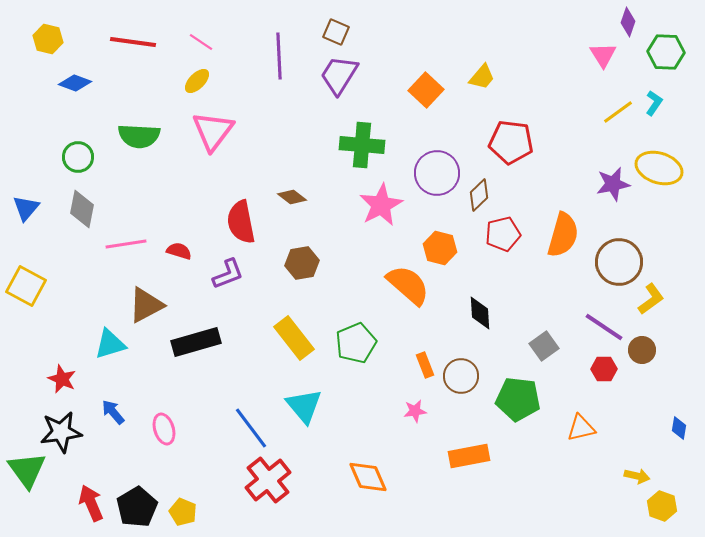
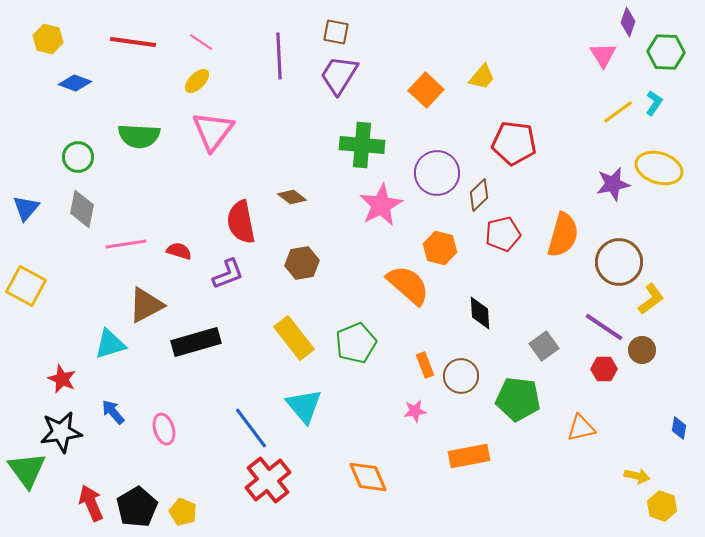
brown square at (336, 32): rotated 12 degrees counterclockwise
red pentagon at (511, 142): moved 3 px right, 1 px down
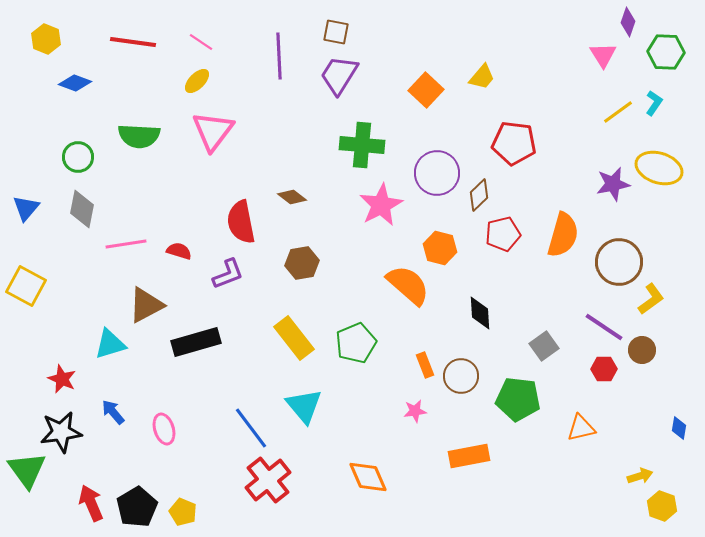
yellow hexagon at (48, 39): moved 2 px left; rotated 8 degrees clockwise
yellow arrow at (637, 476): moved 3 px right; rotated 30 degrees counterclockwise
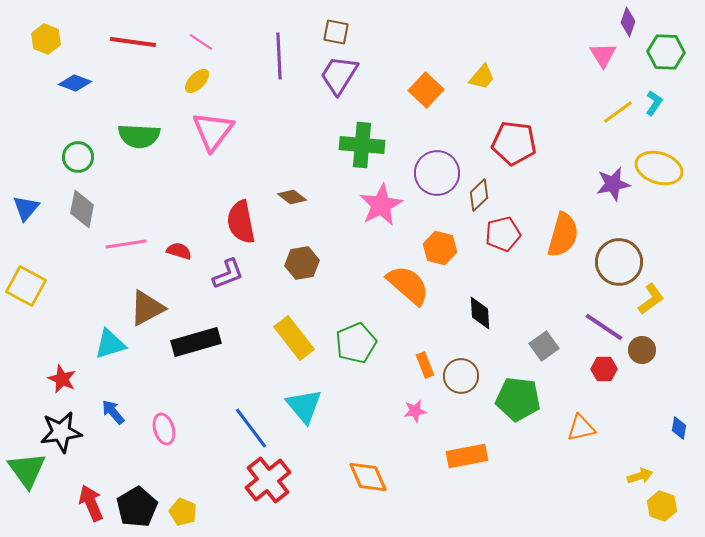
brown triangle at (146, 305): moved 1 px right, 3 px down
orange rectangle at (469, 456): moved 2 px left
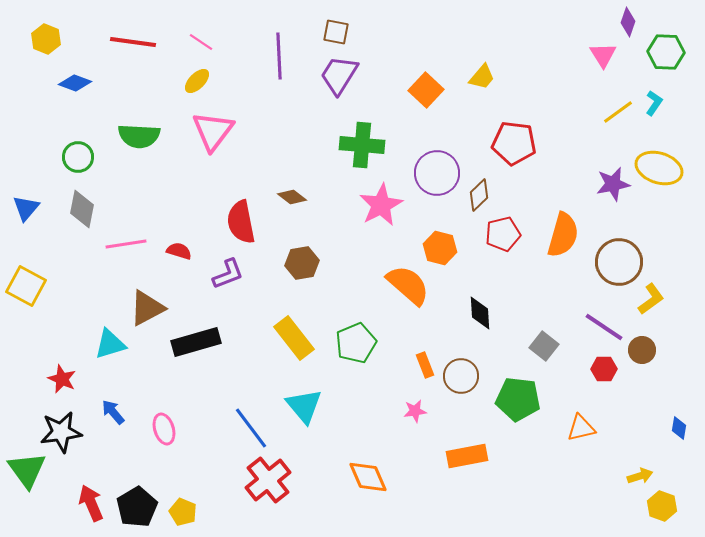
gray square at (544, 346): rotated 16 degrees counterclockwise
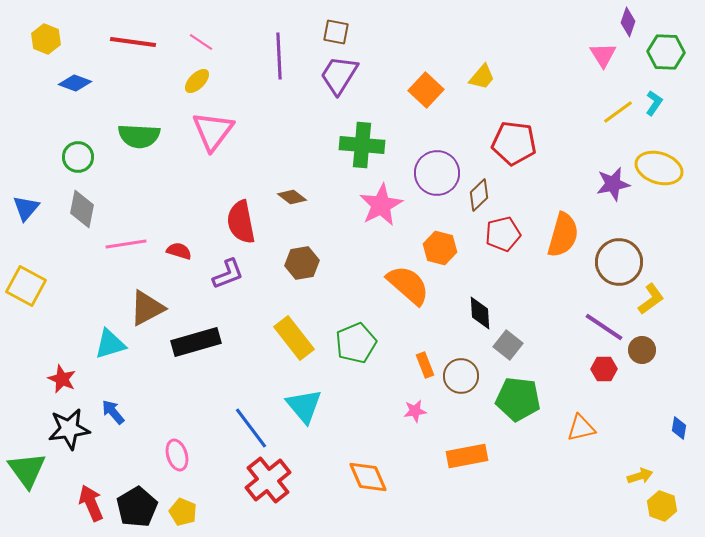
gray square at (544, 346): moved 36 px left, 1 px up
pink ellipse at (164, 429): moved 13 px right, 26 px down
black star at (61, 432): moved 8 px right, 3 px up
